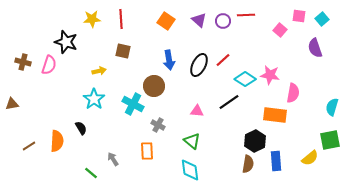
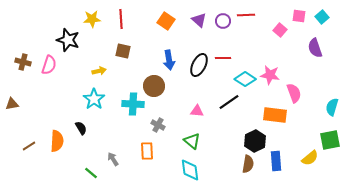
cyan square at (322, 19): moved 2 px up
black star at (66, 42): moved 2 px right, 2 px up
red line at (223, 60): moved 2 px up; rotated 42 degrees clockwise
pink semicircle at (293, 93): moved 1 px right; rotated 30 degrees counterclockwise
cyan cross at (133, 104): rotated 25 degrees counterclockwise
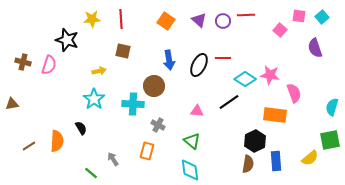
black star at (68, 40): moved 1 px left
orange rectangle at (147, 151): rotated 18 degrees clockwise
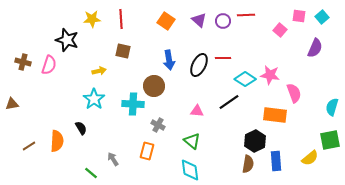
purple semicircle at (315, 48): rotated 138 degrees counterclockwise
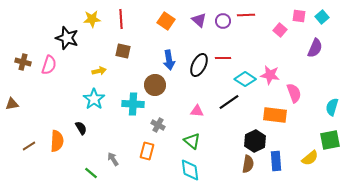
black star at (67, 40): moved 2 px up
brown circle at (154, 86): moved 1 px right, 1 px up
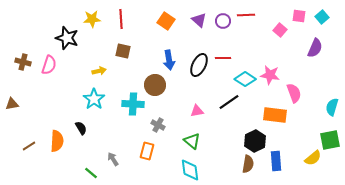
pink triangle at (197, 111): rotated 16 degrees counterclockwise
yellow semicircle at (310, 158): moved 3 px right
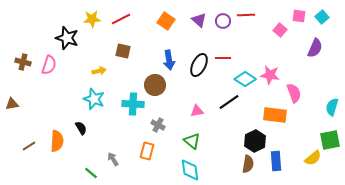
red line at (121, 19): rotated 66 degrees clockwise
cyan star at (94, 99): rotated 15 degrees counterclockwise
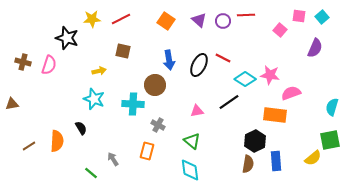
red line at (223, 58): rotated 28 degrees clockwise
pink semicircle at (294, 93): moved 3 px left; rotated 90 degrees counterclockwise
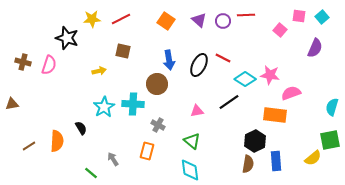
brown circle at (155, 85): moved 2 px right, 1 px up
cyan star at (94, 99): moved 10 px right, 8 px down; rotated 20 degrees clockwise
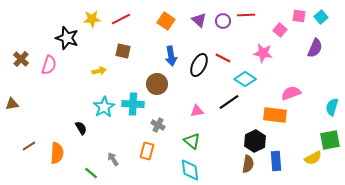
cyan square at (322, 17): moved 1 px left
blue arrow at (169, 60): moved 2 px right, 4 px up
brown cross at (23, 62): moved 2 px left, 3 px up; rotated 28 degrees clockwise
pink star at (270, 75): moved 7 px left, 22 px up
orange semicircle at (57, 141): moved 12 px down
yellow semicircle at (313, 158): rotated 12 degrees clockwise
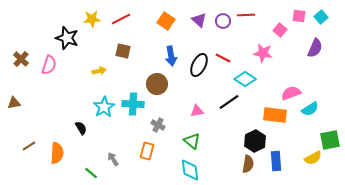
brown triangle at (12, 104): moved 2 px right, 1 px up
cyan semicircle at (332, 107): moved 22 px left, 2 px down; rotated 138 degrees counterclockwise
